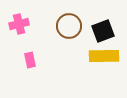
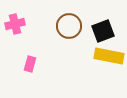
pink cross: moved 4 px left
yellow rectangle: moved 5 px right; rotated 12 degrees clockwise
pink rectangle: moved 4 px down; rotated 28 degrees clockwise
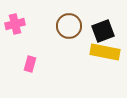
yellow rectangle: moved 4 px left, 4 px up
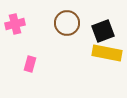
brown circle: moved 2 px left, 3 px up
yellow rectangle: moved 2 px right, 1 px down
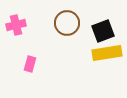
pink cross: moved 1 px right, 1 px down
yellow rectangle: rotated 20 degrees counterclockwise
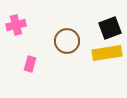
brown circle: moved 18 px down
black square: moved 7 px right, 3 px up
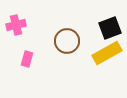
yellow rectangle: rotated 20 degrees counterclockwise
pink rectangle: moved 3 px left, 5 px up
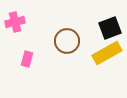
pink cross: moved 1 px left, 3 px up
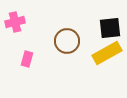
black square: rotated 15 degrees clockwise
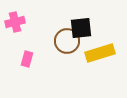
black square: moved 29 px left
yellow rectangle: moved 7 px left; rotated 12 degrees clockwise
